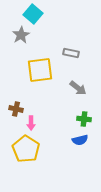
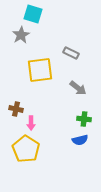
cyan square: rotated 24 degrees counterclockwise
gray rectangle: rotated 14 degrees clockwise
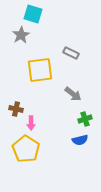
gray arrow: moved 5 px left, 6 px down
green cross: moved 1 px right; rotated 24 degrees counterclockwise
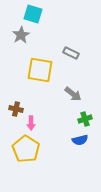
yellow square: rotated 16 degrees clockwise
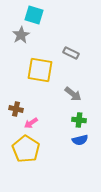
cyan square: moved 1 px right, 1 px down
green cross: moved 6 px left, 1 px down; rotated 24 degrees clockwise
pink arrow: rotated 56 degrees clockwise
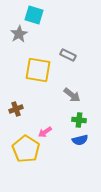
gray star: moved 2 px left, 1 px up
gray rectangle: moved 3 px left, 2 px down
yellow square: moved 2 px left
gray arrow: moved 1 px left, 1 px down
brown cross: rotated 32 degrees counterclockwise
pink arrow: moved 14 px right, 9 px down
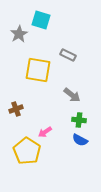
cyan square: moved 7 px right, 5 px down
blue semicircle: rotated 42 degrees clockwise
yellow pentagon: moved 1 px right, 2 px down
